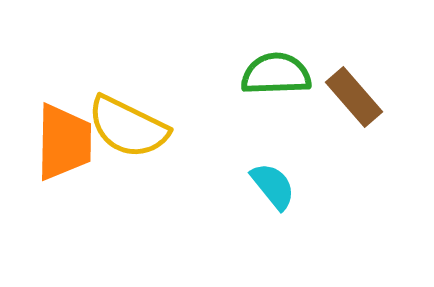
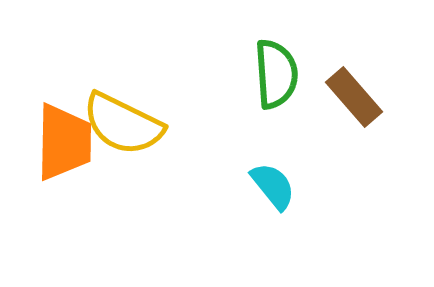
green semicircle: rotated 88 degrees clockwise
yellow semicircle: moved 5 px left, 3 px up
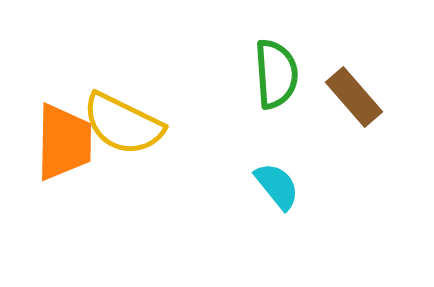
cyan semicircle: moved 4 px right
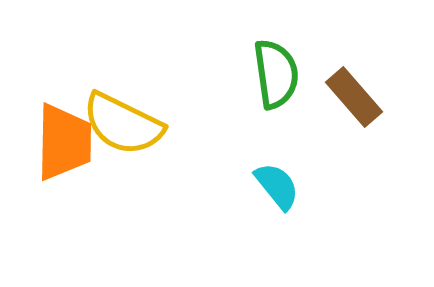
green semicircle: rotated 4 degrees counterclockwise
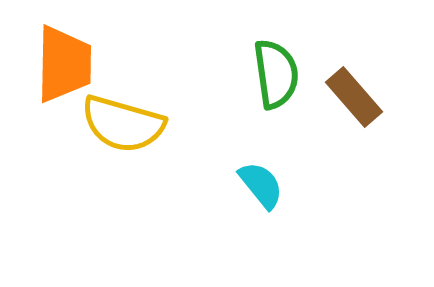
yellow semicircle: rotated 10 degrees counterclockwise
orange trapezoid: moved 78 px up
cyan semicircle: moved 16 px left, 1 px up
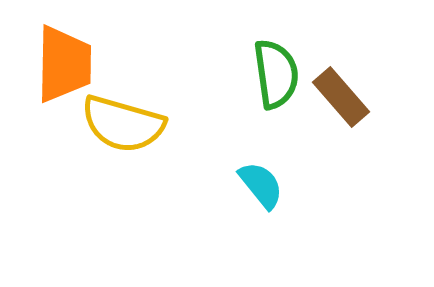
brown rectangle: moved 13 px left
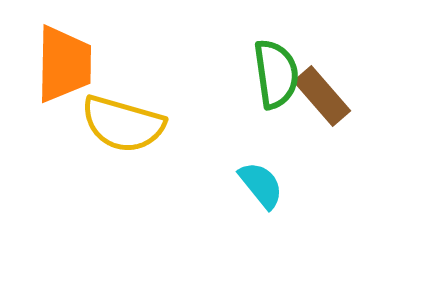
brown rectangle: moved 19 px left, 1 px up
